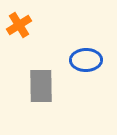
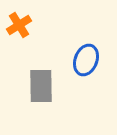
blue ellipse: rotated 68 degrees counterclockwise
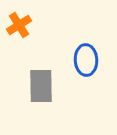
blue ellipse: rotated 24 degrees counterclockwise
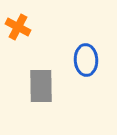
orange cross: moved 1 px left, 2 px down; rotated 30 degrees counterclockwise
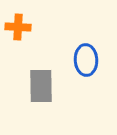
orange cross: rotated 25 degrees counterclockwise
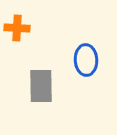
orange cross: moved 1 px left, 1 px down
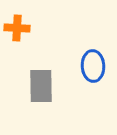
blue ellipse: moved 7 px right, 6 px down
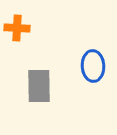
gray rectangle: moved 2 px left
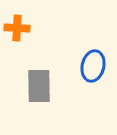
blue ellipse: rotated 16 degrees clockwise
